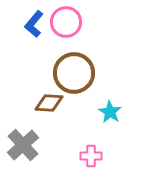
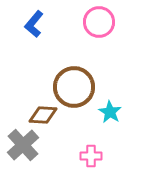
pink circle: moved 33 px right
brown circle: moved 14 px down
brown diamond: moved 6 px left, 12 px down
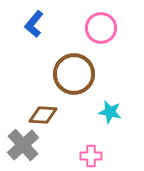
pink circle: moved 2 px right, 6 px down
brown circle: moved 13 px up
cyan star: rotated 20 degrees counterclockwise
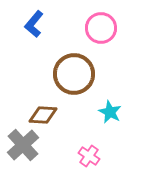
cyan star: rotated 15 degrees clockwise
pink cross: moved 2 px left; rotated 35 degrees clockwise
